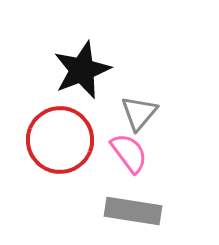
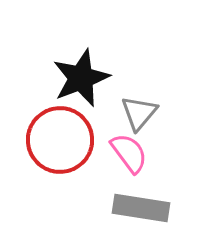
black star: moved 1 px left, 8 px down
gray rectangle: moved 8 px right, 3 px up
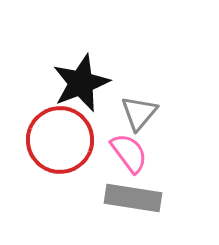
black star: moved 5 px down
gray rectangle: moved 8 px left, 10 px up
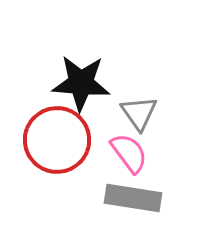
black star: rotated 26 degrees clockwise
gray triangle: rotated 15 degrees counterclockwise
red circle: moved 3 px left
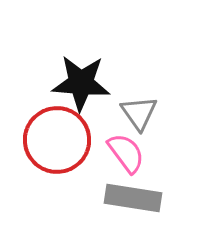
pink semicircle: moved 3 px left
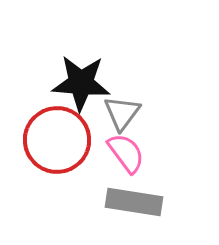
gray triangle: moved 17 px left; rotated 12 degrees clockwise
gray rectangle: moved 1 px right, 4 px down
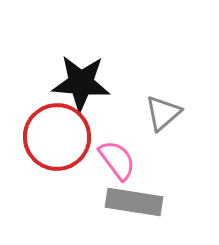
gray triangle: moved 41 px right; rotated 12 degrees clockwise
red circle: moved 3 px up
pink semicircle: moved 9 px left, 7 px down
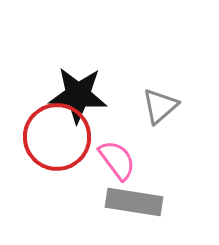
black star: moved 3 px left, 12 px down
gray triangle: moved 3 px left, 7 px up
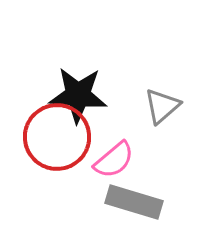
gray triangle: moved 2 px right
pink semicircle: moved 3 px left; rotated 87 degrees clockwise
gray rectangle: rotated 8 degrees clockwise
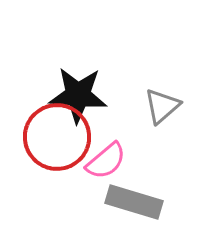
pink semicircle: moved 8 px left, 1 px down
